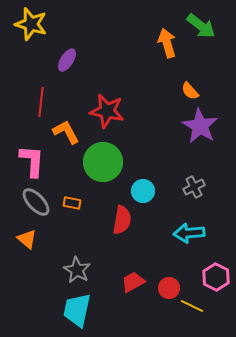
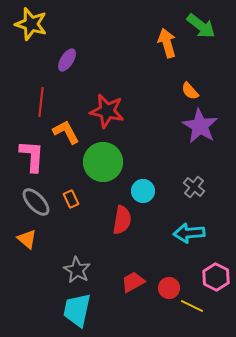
pink L-shape: moved 5 px up
gray cross: rotated 25 degrees counterclockwise
orange rectangle: moved 1 px left, 4 px up; rotated 54 degrees clockwise
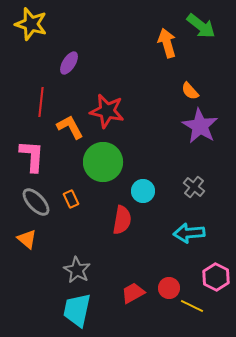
purple ellipse: moved 2 px right, 3 px down
orange L-shape: moved 4 px right, 5 px up
red trapezoid: moved 11 px down
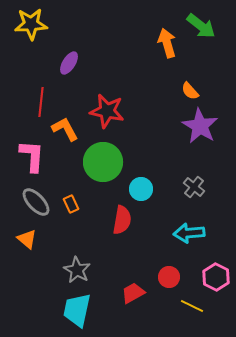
yellow star: rotated 20 degrees counterclockwise
orange L-shape: moved 5 px left, 2 px down
cyan circle: moved 2 px left, 2 px up
orange rectangle: moved 5 px down
red circle: moved 11 px up
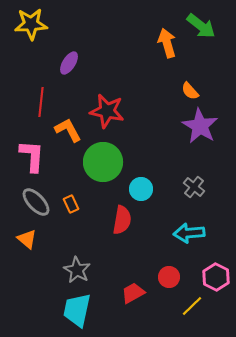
orange L-shape: moved 3 px right, 1 px down
yellow line: rotated 70 degrees counterclockwise
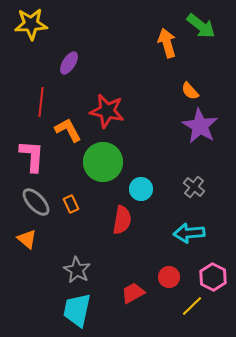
pink hexagon: moved 3 px left
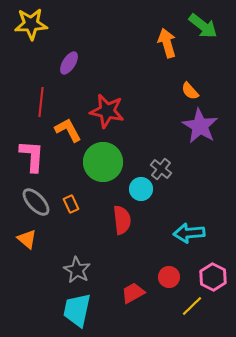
green arrow: moved 2 px right
gray cross: moved 33 px left, 18 px up
red semicircle: rotated 16 degrees counterclockwise
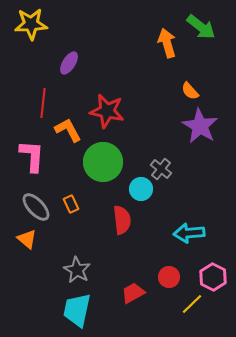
green arrow: moved 2 px left, 1 px down
red line: moved 2 px right, 1 px down
gray ellipse: moved 5 px down
yellow line: moved 2 px up
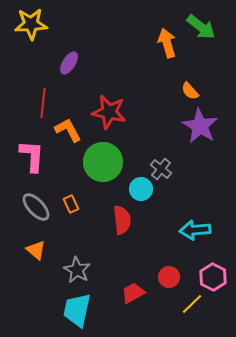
red star: moved 2 px right, 1 px down
cyan arrow: moved 6 px right, 3 px up
orange triangle: moved 9 px right, 11 px down
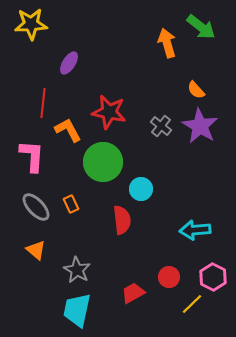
orange semicircle: moved 6 px right, 1 px up
gray cross: moved 43 px up
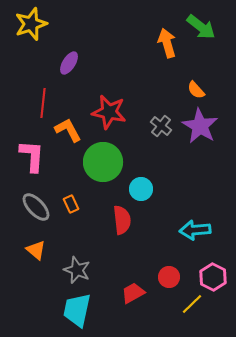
yellow star: rotated 16 degrees counterclockwise
gray star: rotated 8 degrees counterclockwise
